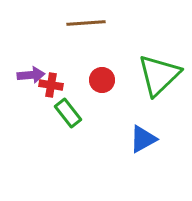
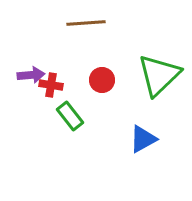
green rectangle: moved 2 px right, 3 px down
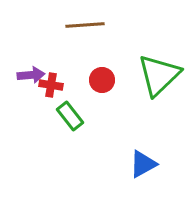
brown line: moved 1 px left, 2 px down
blue triangle: moved 25 px down
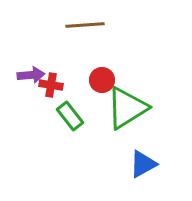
green triangle: moved 32 px left, 33 px down; rotated 12 degrees clockwise
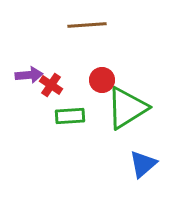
brown line: moved 2 px right
purple arrow: moved 2 px left
red cross: rotated 25 degrees clockwise
green rectangle: rotated 56 degrees counterclockwise
blue triangle: rotated 12 degrees counterclockwise
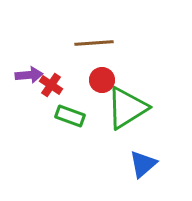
brown line: moved 7 px right, 18 px down
green rectangle: rotated 24 degrees clockwise
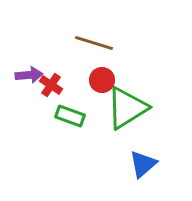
brown line: rotated 21 degrees clockwise
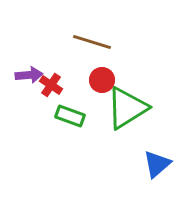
brown line: moved 2 px left, 1 px up
blue triangle: moved 14 px right
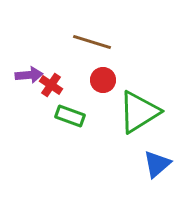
red circle: moved 1 px right
green triangle: moved 12 px right, 4 px down
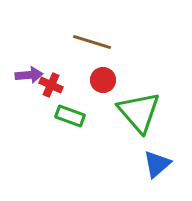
red cross: rotated 10 degrees counterclockwise
green triangle: rotated 39 degrees counterclockwise
